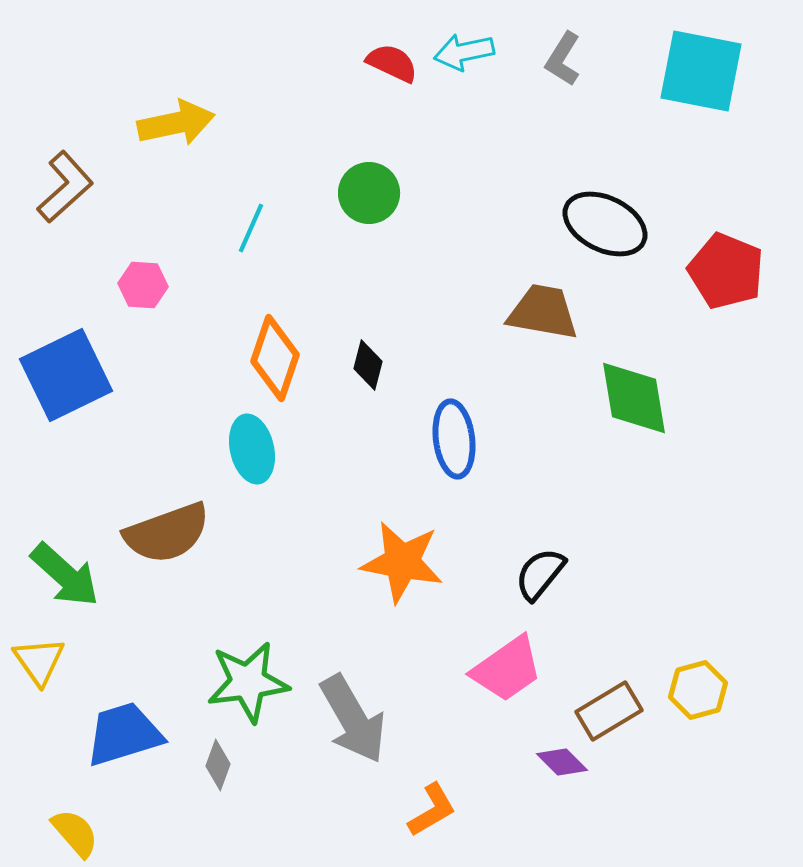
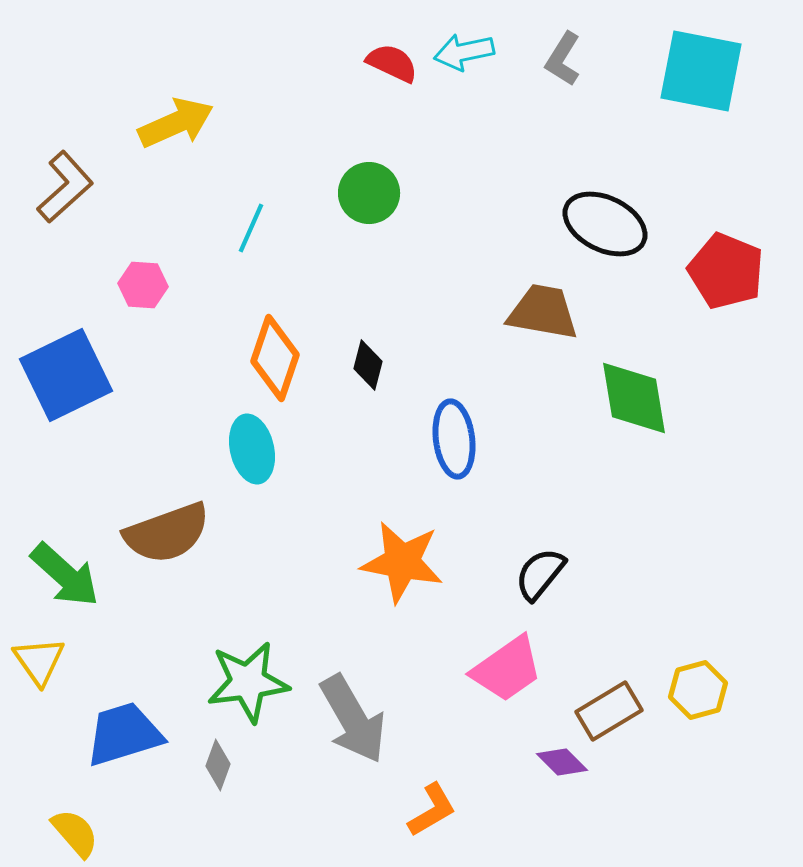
yellow arrow: rotated 12 degrees counterclockwise
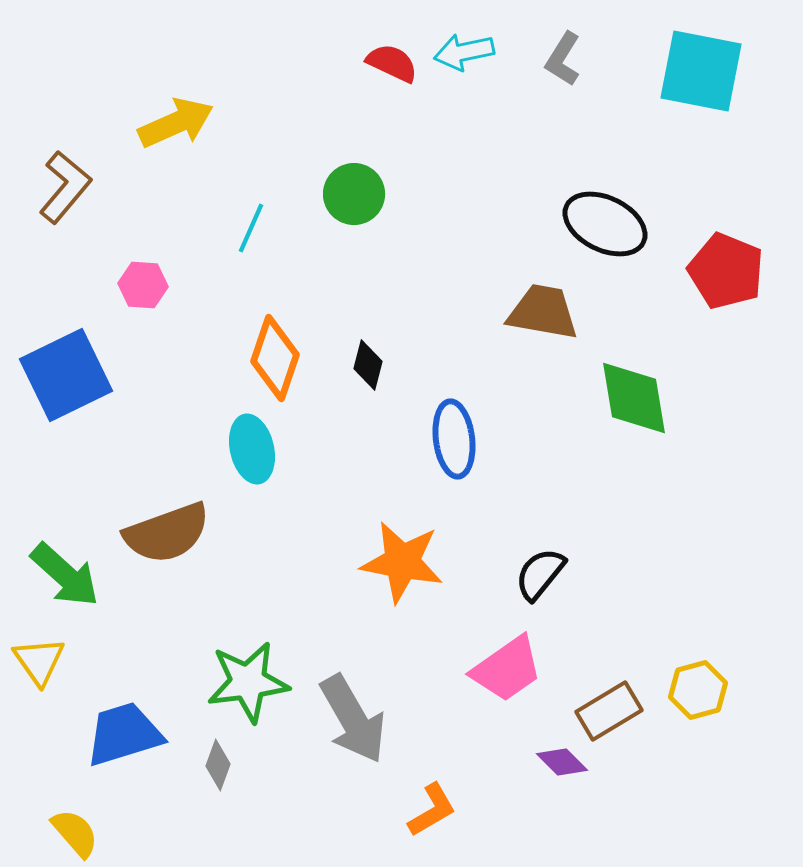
brown L-shape: rotated 8 degrees counterclockwise
green circle: moved 15 px left, 1 px down
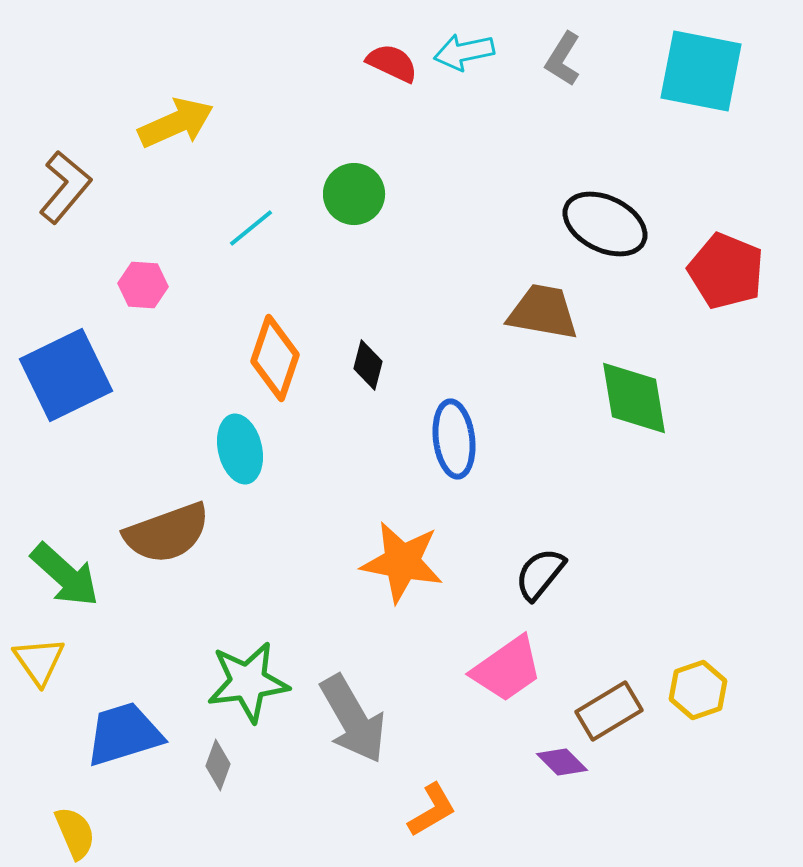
cyan line: rotated 27 degrees clockwise
cyan ellipse: moved 12 px left
yellow hexagon: rotated 4 degrees counterclockwise
yellow semicircle: rotated 18 degrees clockwise
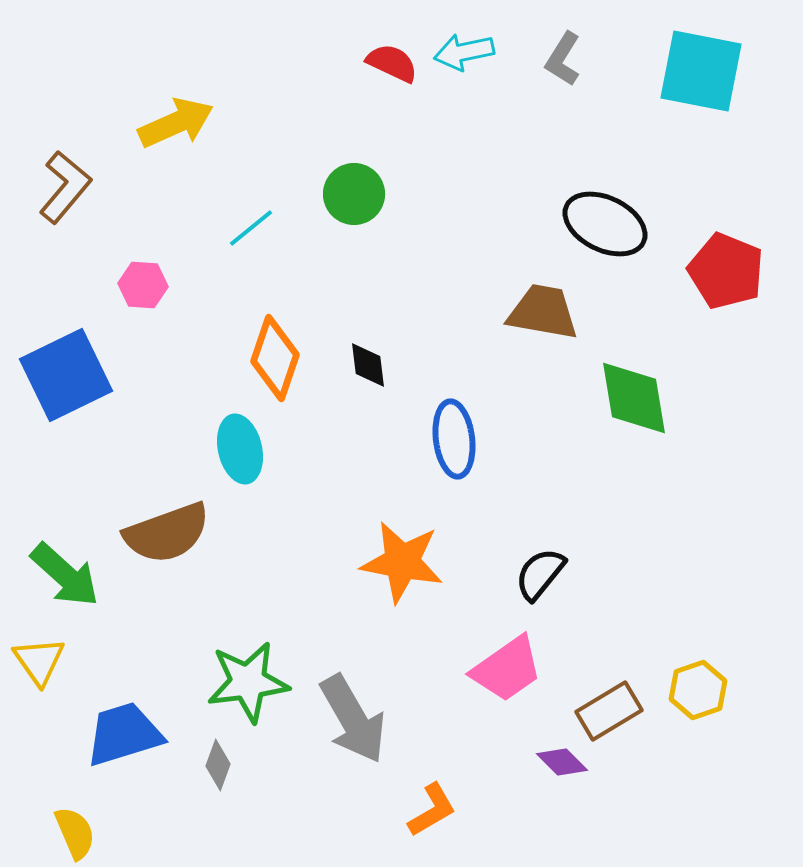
black diamond: rotated 21 degrees counterclockwise
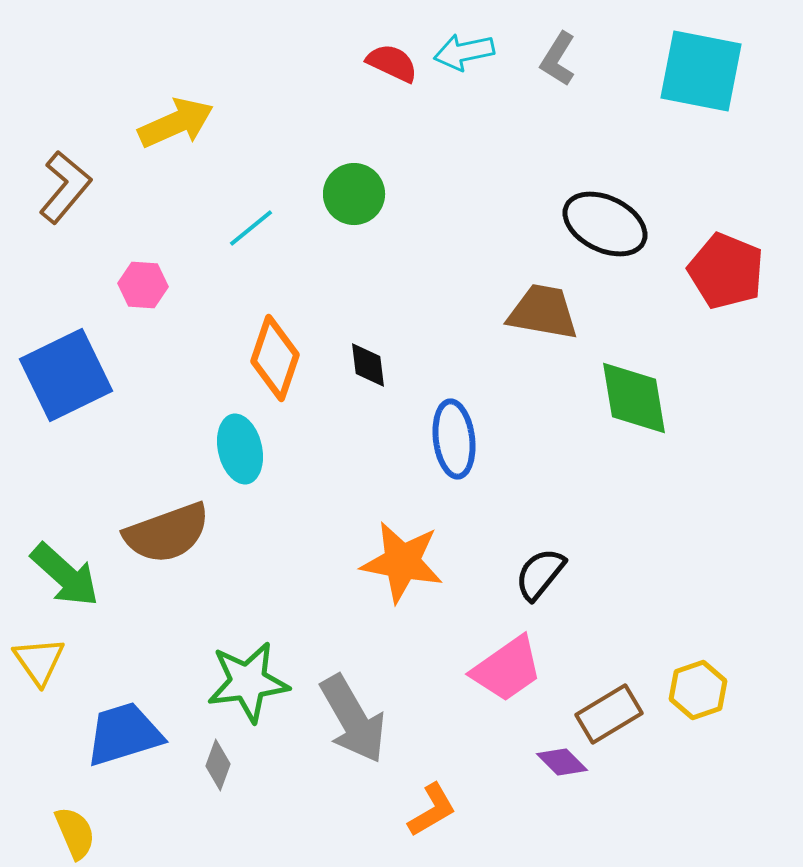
gray L-shape: moved 5 px left
brown rectangle: moved 3 px down
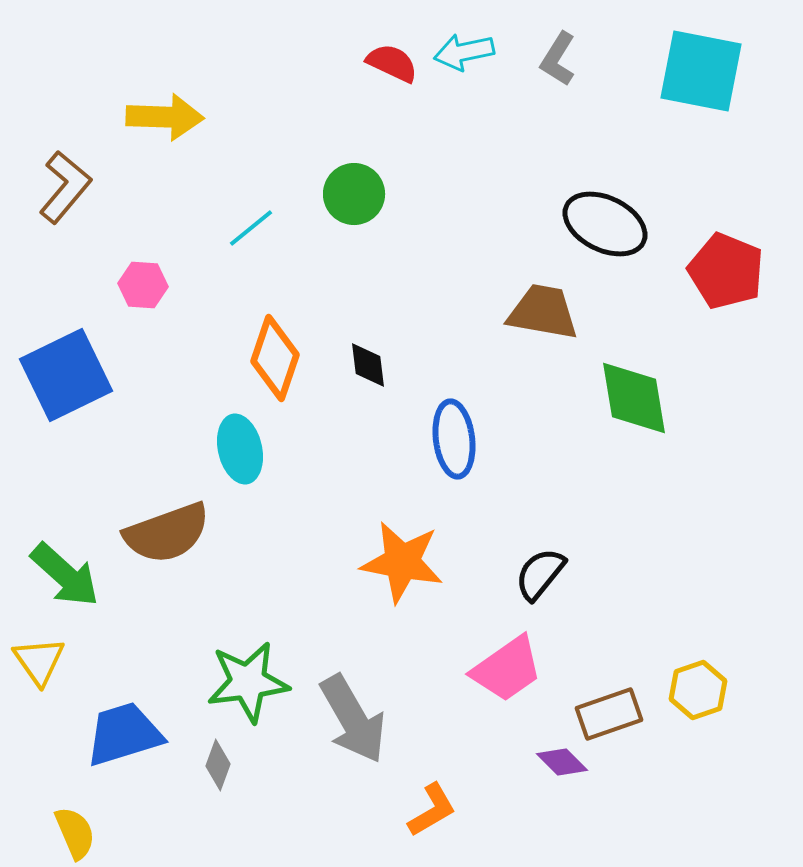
yellow arrow: moved 11 px left, 6 px up; rotated 26 degrees clockwise
brown rectangle: rotated 12 degrees clockwise
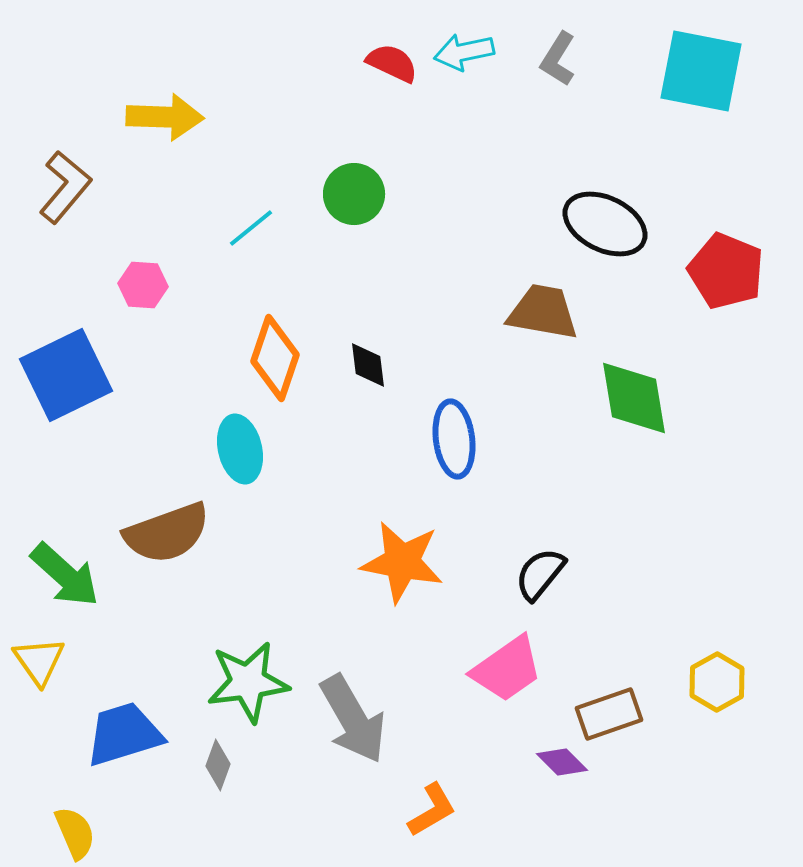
yellow hexagon: moved 19 px right, 8 px up; rotated 10 degrees counterclockwise
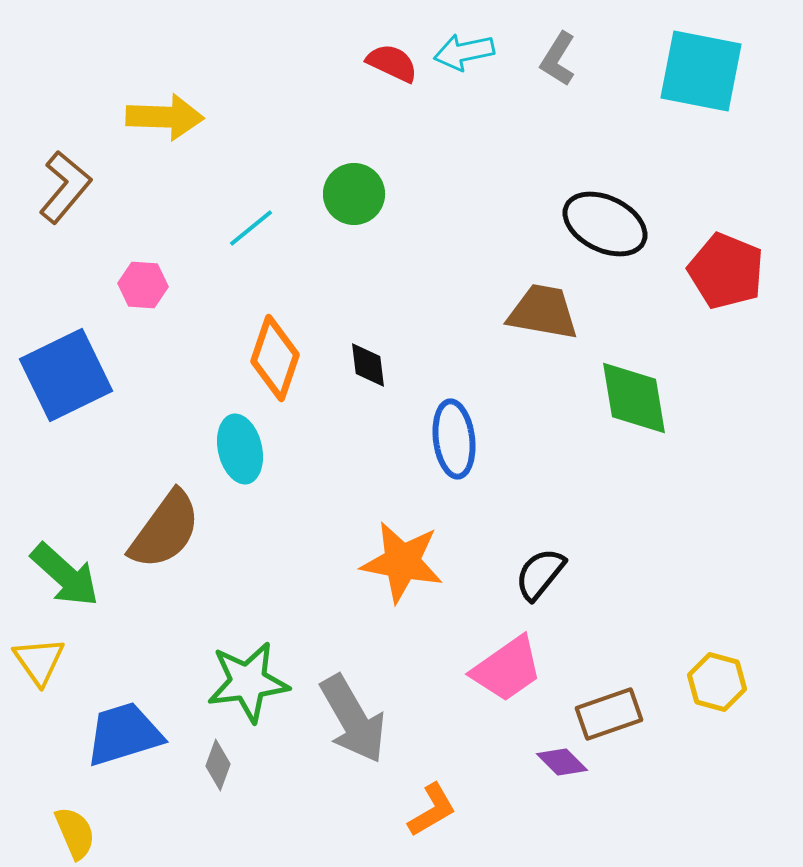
brown semicircle: moved 2 px left, 3 px up; rotated 34 degrees counterclockwise
yellow hexagon: rotated 16 degrees counterclockwise
